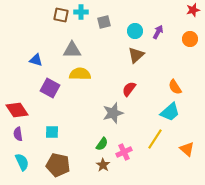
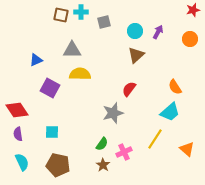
blue triangle: rotated 40 degrees counterclockwise
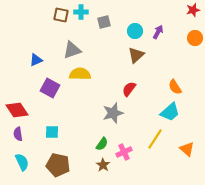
orange circle: moved 5 px right, 1 px up
gray triangle: rotated 18 degrees counterclockwise
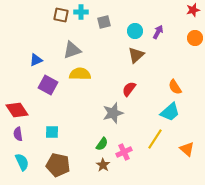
purple square: moved 2 px left, 3 px up
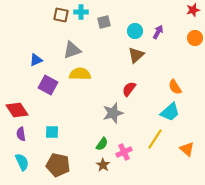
purple semicircle: moved 3 px right
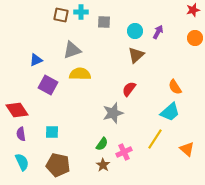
gray square: rotated 16 degrees clockwise
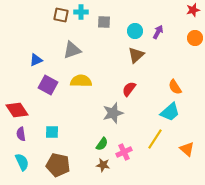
yellow semicircle: moved 1 px right, 7 px down
brown star: rotated 24 degrees counterclockwise
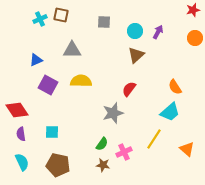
cyan cross: moved 41 px left, 7 px down; rotated 24 degrees counterclockwise
gray triangle: rotated 18 degrees clockwise
yellow line: moved 1 px left
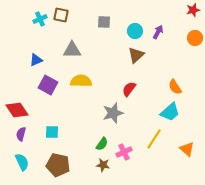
purple semicircle: rotated 24 degrees clockwise
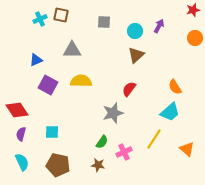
purple arrow: moved 1 px right, 6 px up
green semicircle: moved 2 px up
brown star: moved 5 px left
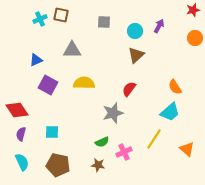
yellow semicircle: moved 3 px right, 2 px down
green semicircle: rotated 32 degrees clockwise
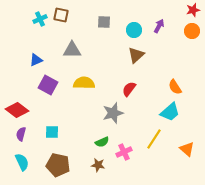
cyan circle: moved 1 px left, 1 px up
orange circle: moved 3 px left, 7 px up
red diamond: rotated 20 degrees counterclockwise
